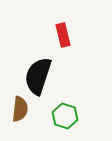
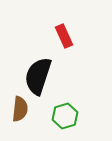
red rectangle: moved 1 px right, 1 px down; rotated 10 degrees counterclockwise
green hexagon: rotated 25 degrees clockwise
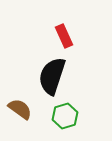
black semicircle: moved 14 px right
brown semicircle: rotated 60 degrees counterclockwise
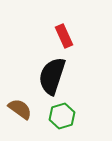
green hexagon: moved 3 px left
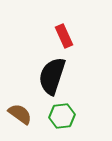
brown semicircle: moved 5 px down
green hexagon: rotated 10 degrees clockwise
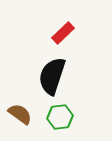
red rectangle: moved 1 px left, 3 px up; rotated 70 degrees clockwise
green hexagon: moved 2 px left, 1 px down
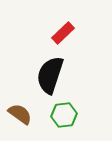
black semicircle: moved 2 px left, 1 px up
green hexagon: moved 4 px right, 2 px up
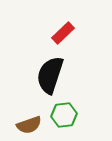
brown semicircle: moved 9 px right, 11 px down; rotated 125 degrees clockwise
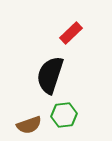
red rectangle: moved 8 px right
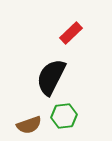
black semicircle: moved 1 px right, 2 px down; rotated 9 degrees clockwise
green hexagon: moved 1 px down
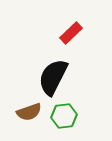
black semicircle: moved 2 px right
brown semicircle: moved 13 px up
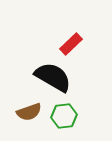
red rectangle: moved 11 px down
black semicircle: rotated 93 degrees clockwise
